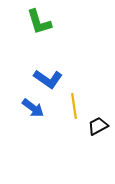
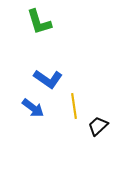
black trapezoid: rotated 15 degrees counterclockwise
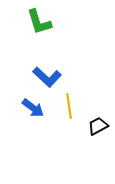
blue L-shape: moved 1 px left, 2 px up; rotated 8 degrees clockwise
yellow line: moved 5 px left
black trapezoid: rotated 15 degrees clockwise
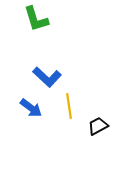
green L-shape: moved 3 px left, 3 px up
blue arrow: moved 2 px left
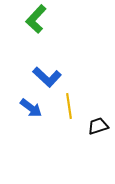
green L-shape: rotated 60 degrees clockwise
black trapezoid: rotated 10 degrees clockwise
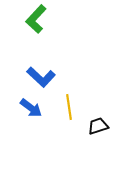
blue L-shape: moved 6 px left
yellow line: moved 1 px down
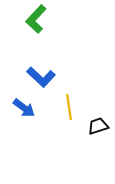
blue arrow: moved 7 px left
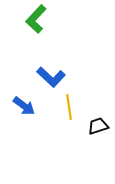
blue L-shape: moved 10 px right
blue arrow: moved 2 px up
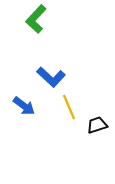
yellow line: rotated 15 degrees counterclockwise
black trapezoid: moved 1 px left, 1 px up
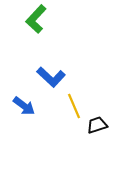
yellow line: moved 5 px right, 1 px up
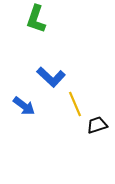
green L-shape: rotated 24 degrees counterclockwise
yellow line: moved 1 px right, 2 px up
